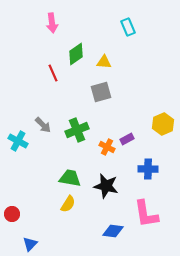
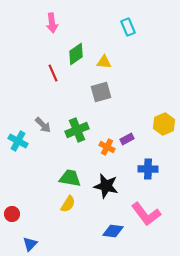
yellow hexagon: moved 1 px right
pink L-shape: rotated 28 degrees counterclockwise
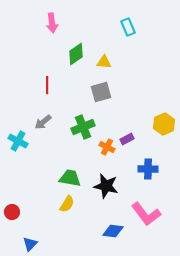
red line: moved 6 px left, 12 px down; rotated 24 degrees clockwise
gray arrow: moved 3 px up; rotated 96 degrees clockwise
green cross: moved 6 px right, 3 px up
yellow semicircle: moved 1 px left
red circle: moved 2 px up
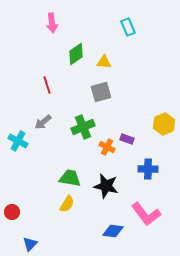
red line: rotated 18 degrees counterclockwise
purple rectangle: rotated 48 degrees clockwise
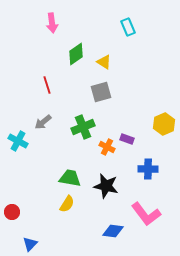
yellow triangle: rotated 28 degrees clockwise
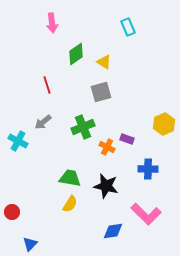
yellow semicircle: moved 3 px right
pink L-shape: rotated 8 degrees counterclockwise
blue diamond: rotated 15 degrees counterclockwise
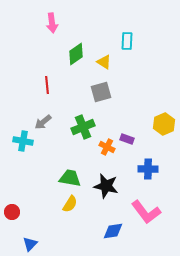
cyan rectangle: moved 1 px left, 14 px down; rotated 24 degrees clockwise
red line: rotated 12 degrees clockwise
cyan cross: moved 5 px right; rotated 18 degrees counterclockwise
pink L-shape: moved 2 px up; rotated 8 degrees clockwise
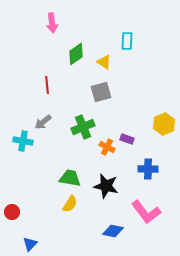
blue diamond: rotated 20 degrees clockwise
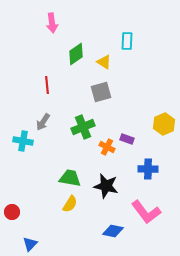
gray arrow: rotated 18 degrees counterclockwise
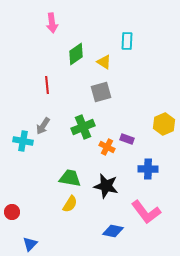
gray arrow: moved 4 px down
